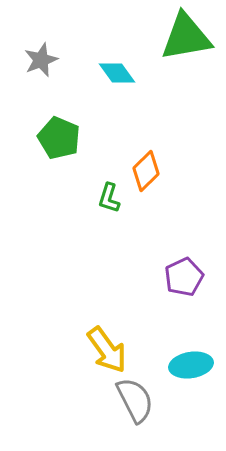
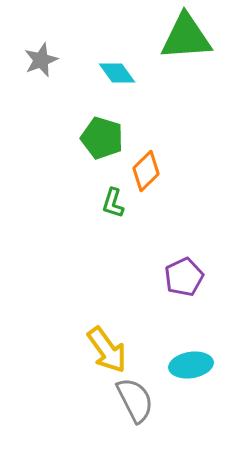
green triangle: rotated 6 degrees clockwise
green pentagon: moved 43 px right; rotated 6 degrees counterclockwise
green L-shape: moved 4 px right, 5 px down
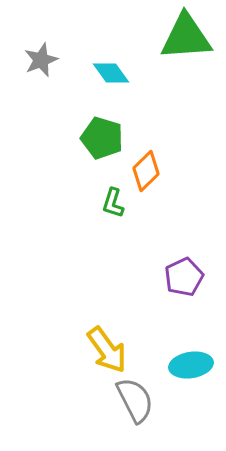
cyan diamond: moved 6 px left
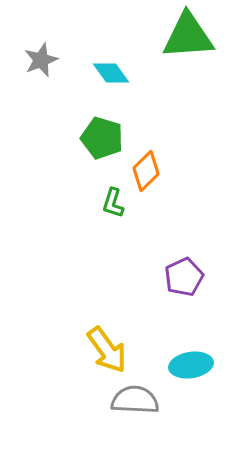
green triangle: moved 2 px right, 1 px up
gray semicircle: rotated 60 degrees counterclockwise
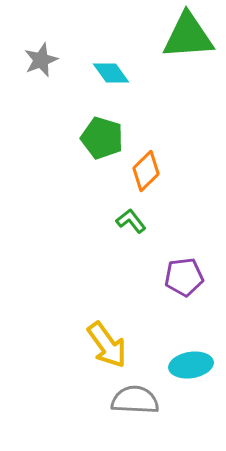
green L-shape: moved 18 px right, 18 px down; rotated 124 degrees clockwise
purple pentagon: rotated 18 degrees clockwise
yellow arrow: moved 5 px up
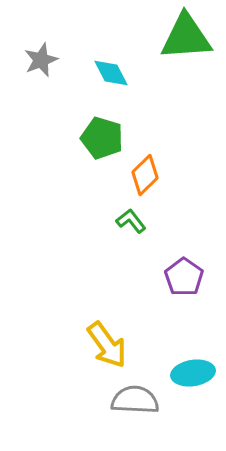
green triangle: moved 2 px left, 1 px down
cyan diamond: rotated 9 degrees clockwise
orange diamond: moved 1 px left, 4 px down
purple pentagon: rotated 30 degrees counterclockwise
cyan ellipse: moved 2 px right, 8 px down
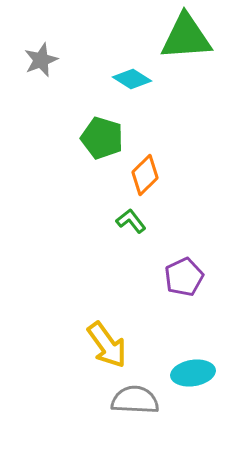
cyan diamond: moved 21 px right, 6 px down; rotated 30 degrees counterclockwise
purple pentagon: rotated 12 degrees clockwise
